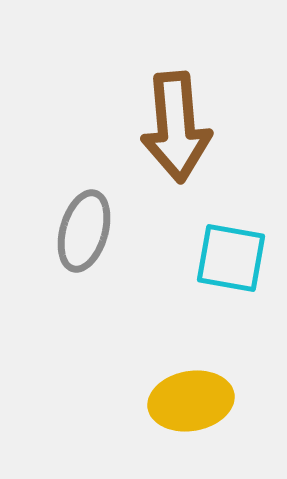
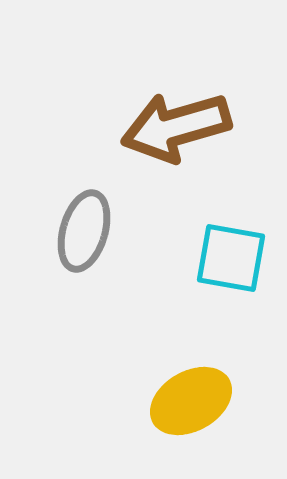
brown arrow: rotated 79 degrees clockwise
yellow ellipse: rotated 20 degrees counterclockwise
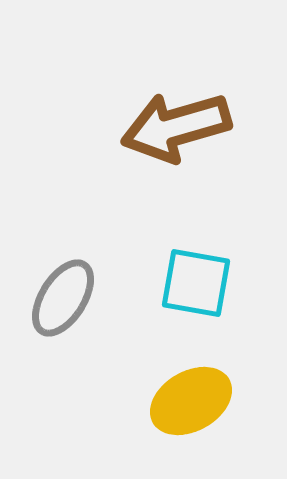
gray ellipse: moved 21 px left, 67 px down; rotated 16 degrees clockwise
cyan square: moved 35 px left, 25 px down
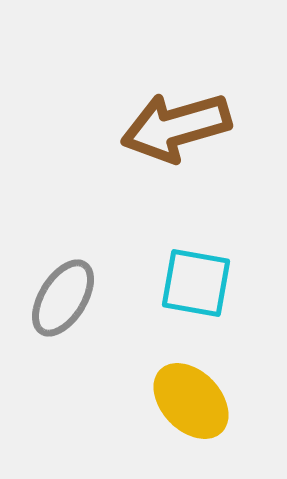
yellow ellipse: rotated 76 degrees clockwise
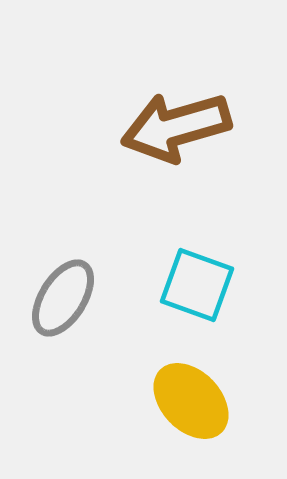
cyan square: moved 1 px right, 2 px down; rotated 10 degrees clockwise
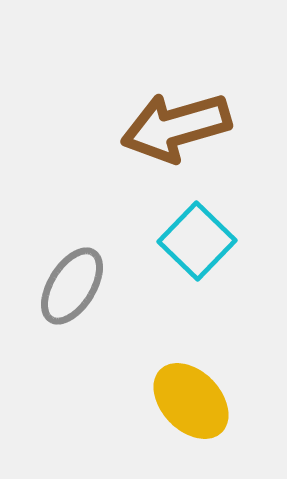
cyan square: moved 44 px up; rotated 24 degrees clockwise
gray ellipse: moved 9 px right, 12 px up
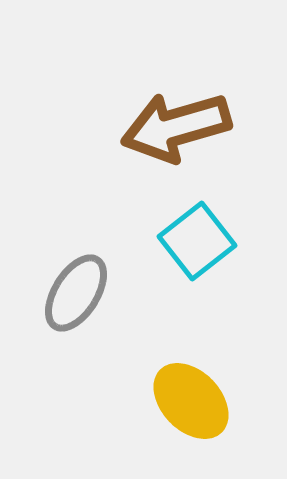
cyan square: rotated 8 degrees clockwise
gray ellipse: moved 4 px right, 7 px down
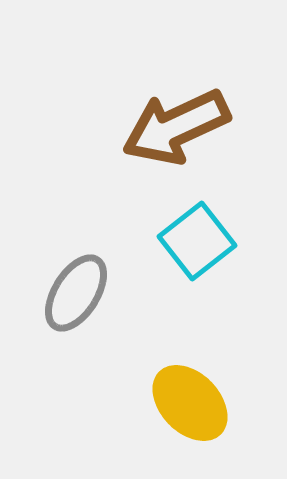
brown arrow: rotated 9 degrees counterclockwise
yellow ellipse: moved 1 px left, 2 px down
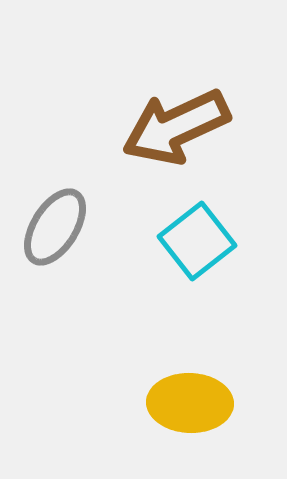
gray ellipse: moved 21 px left, 66 px up
yellow ellipse: rotated 44 degrees counterclockwise
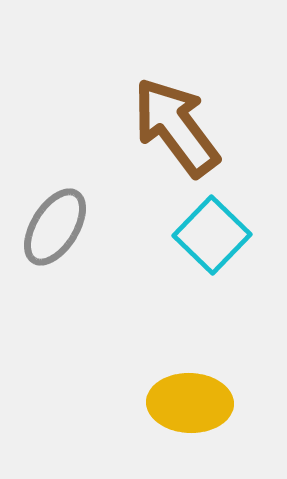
brown arrow: rotated 78 degrees clockwise
cyan square: moved 15 px right, 6 px up; rotated 8 degrees counterclockwise
